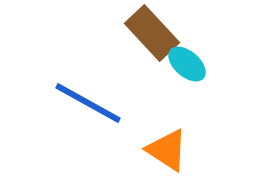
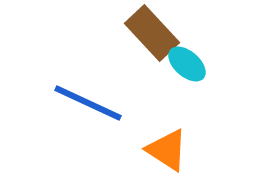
blue line: rotated 4 degrees counterclockwise
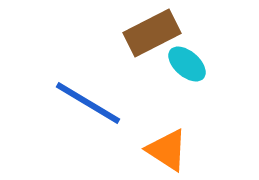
brown rectangle: rotated 74 degrees counterclockwise
blue line: rotated 6 degrees clockwise
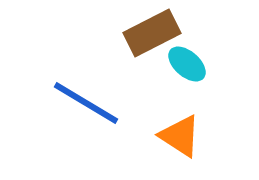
blue line: moved 2 px left
orange triangle: moved 13 px right, 14 px up
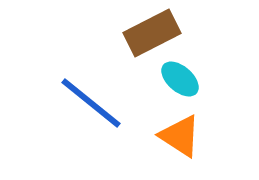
cyan ellipse: moved 7 px left, 15 px down
blue line: moved 5 px right; rotated 8 degrees clockwise
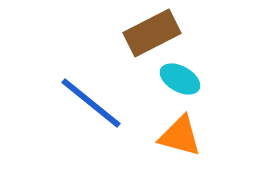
cyan ellipse: rotated 12 degrees counterclockwise
orange triangle: rotated 18 degrees counterclockwise
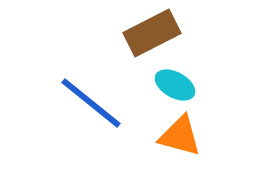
cyan ellipse: moved 5 px left, 6 px down
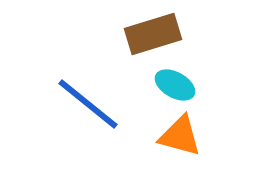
brown rectangle: moved 1 px right, 1 px down; rotated 10 degrees clockwise
blue line: moved 3 px left, 1 px down
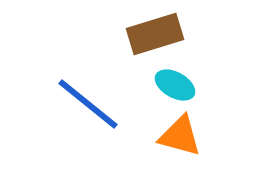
brown rectangle: moved 2 px right
